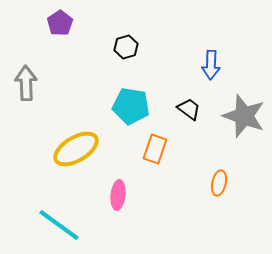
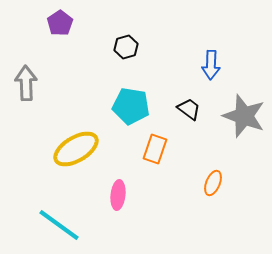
orange ellipse: moved 6 px left; rotated 10 degrees clockwise
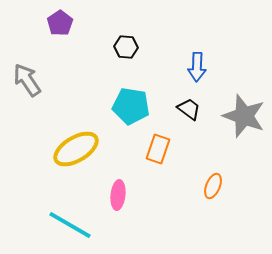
black hexagon: rotated 20 degrees clockwise
blue arrow: moved 14 px left, 2 px down
gray arrow: moved 1 px right, 3 px up; rotated 32 degrees counterclockwise
orange rectangle: moved 3 px right
orange ellipse: moved 3 px down
cyan line: moved 11 px right; rotated 6 degrees counterclockwise
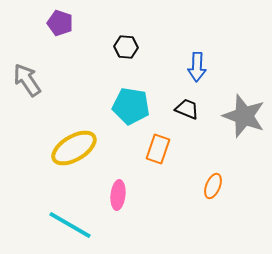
purple pentagon: rotated 20 degrees counterclockwise
black trapezoid: moved 2 px left; rotated 15 degrees counterclockwise
yellow ellipse: moved 2 px left, 1 px up
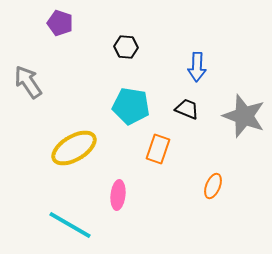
gray arrow: moved 1 px right, 2 px down
